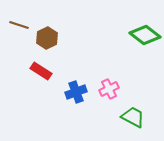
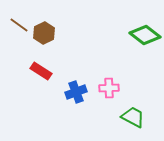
brown line: rotated 18 degrees clockwise
brown hexagon: moved 3 px left, 5 px up
pink cross: moved 1 px up; rotated 24 degrees clockwise
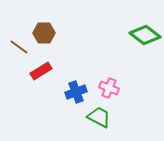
brown line: moved 22 px down
brown hexagon: rotated 25 degrees clockwise
red rectangle: rotated 65 degrees counterclockwise
pink cross: rotated 24 degrees clockwise
green trapezoid: moved 34 px left
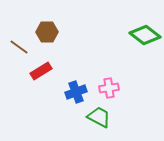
brown hexagon: moved 3 px right, 1 px up
pink cross: rotated 30 degrees counterclockwise
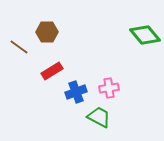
green diamond: rotated 12 degrees clockwise
red rectangle: moved 11 px right
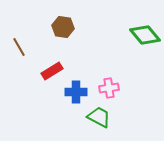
brown hexagon: moved 16 px right, 5 px up; rotated 10 degrees clockwise
brown line: rotated 24 degrees clockwise
blue cross: rotated 20 degrees clockwise
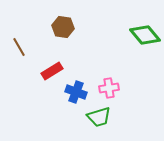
blue cross: rotated 20 degrees clockwise
green trapezoid: rotated 135 degrees clockwise
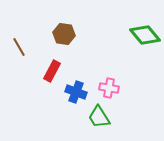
brown hexagon: moved 1 px right, 7 px down
red rectangle: rotated 30 degrees counterclockwise
pink cross: rotated 18 degrees clockwise
green trapezoid: rotated 75 degrees clockwise
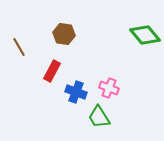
pink cross: rotated 12 degrees clockwise
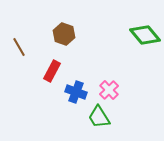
brown hexagon: rotated 10 degrees clockwise
pink cross: moved 2 px down; rotated 24 degrees clockwise
